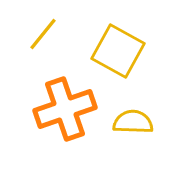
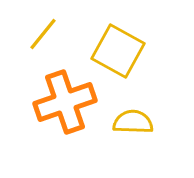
orange cross: moved 7 px up
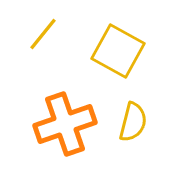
orange cross: moved 22 px down
yellow semicircle: rotated 102 degrees clockwise
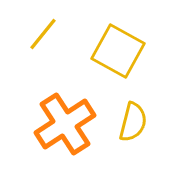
orange cross: rotated 14 degrees counterclockwise
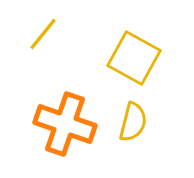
yellow square: moved 16 px right, 7 px down
orange cross: rotated 38 degrees counterclockwise
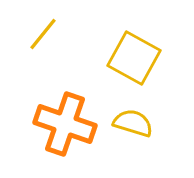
yellow semicircle: moved 1 px down; rotated 87 degrees counterclockwise
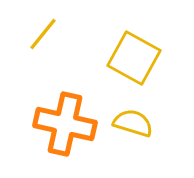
orange cross: rotated 6 degrees counterclockwise
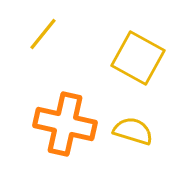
yellow square: moved 4 px right
yellow semicircle: moved 8 px down
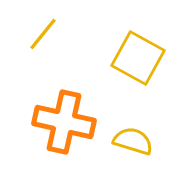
orange cross: moved 1 px left, 2 px up
yellow semicircle: moved 10 px down
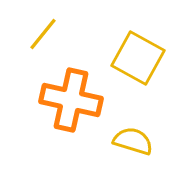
orange cross: moved 7 px right, 22 px up
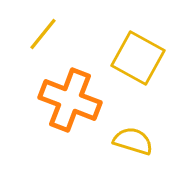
orange cross: moved 1 px left; rotated 8 degrees clockwise
